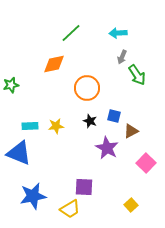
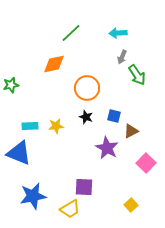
black star: moved 4 px left, 4 px up
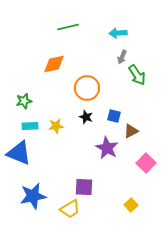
green line: moved 3 px left, 6 px up; rotated 30 degrees clockwise
green star: moved 13 px right, 16 px down
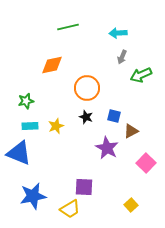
orange diamond: moved 2 px left, 1 px down
green arrow: moved 4 px right; rotated 100 degrees clockwise
green star: moved 2 px right
yellow star: rotated 14 degrees counterclockwise
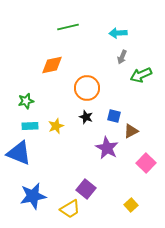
purple square: moved 2 px right, 2 px down; rotated 36 degrees clockwise
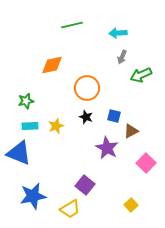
green line: moved 4 px right, 2 px up
purple square: moved 1 px left, 4 px up
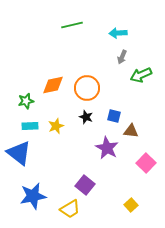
orange diamond: moved 1 px right, 20 px down
brown triangle: rotated 35 degrees clockwise
blue triangle: rotated 16 degrees clockwise
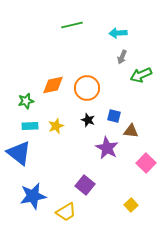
black star: moved 2 px right, 3 px down
yellow trapezoid: moved 4 px left, 3 px down
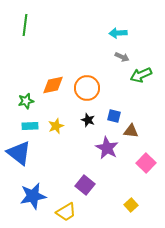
green line: moved 47 px left; rotated 70 degrees counterclockwise
gray arrow: rotated 88 degrees counterclockwise
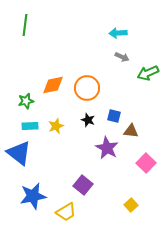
green arrow: moved 7 px right, 2 px up
purple square: moved 2 px left
